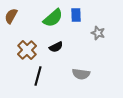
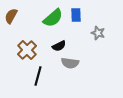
black semicircle: moved 3 px right, 1 px up
gray semicircle: moved 11 px left, 11 px up
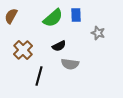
brown cross: moved 4 px left
gray semicircle: moved 1 px down
black line: moved 1 px right
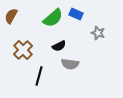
blue rectangle: moved 1 px up; rotated 64 degrees counterclockwise
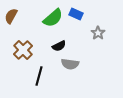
gray star: rotated 16 degrees clockwise
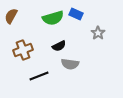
green semicircle: rotated 25 degrees clockwise
brown cross: rotated 24 degrees clockwise
black line: rotated 54 degrees clockwise
